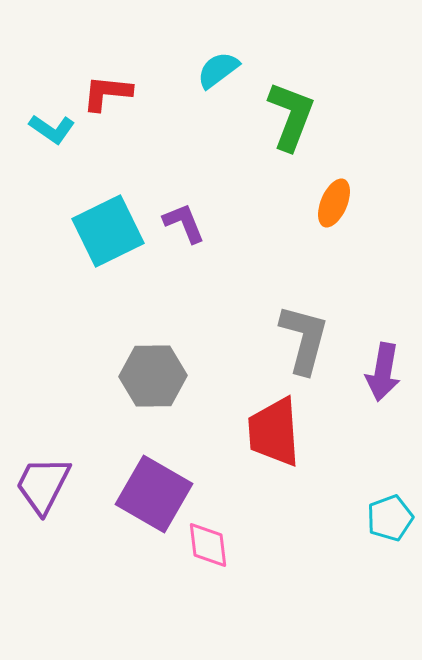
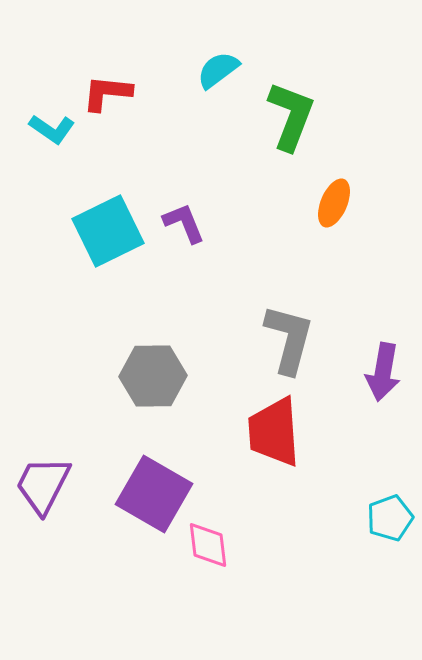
gray L-shape: moved 15 px left
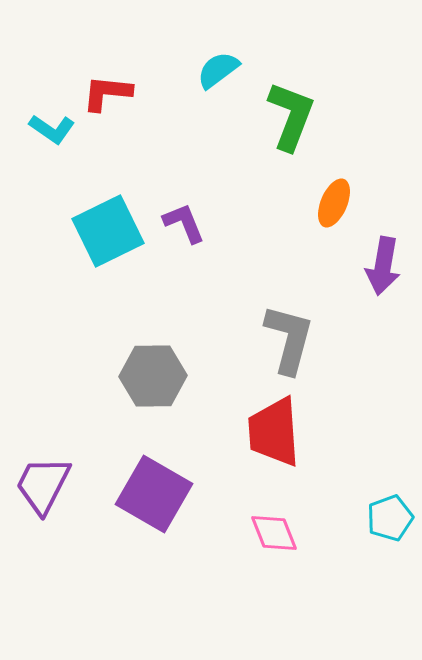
purple arrow: moved 106 px up
pink diamond: moved 66 px right, 12 px up; rotated 15 degrees counterclockwise
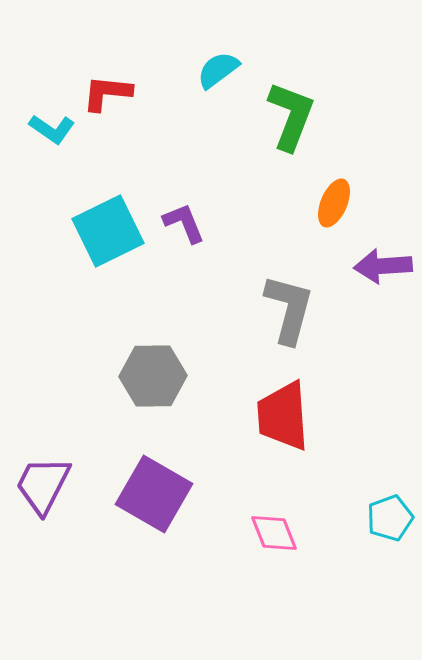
purple arrow: rotated 76 degrees clockwise
gray L-shape: moved 30 px up
red trapezoid: moved 9 px right, 16 px up
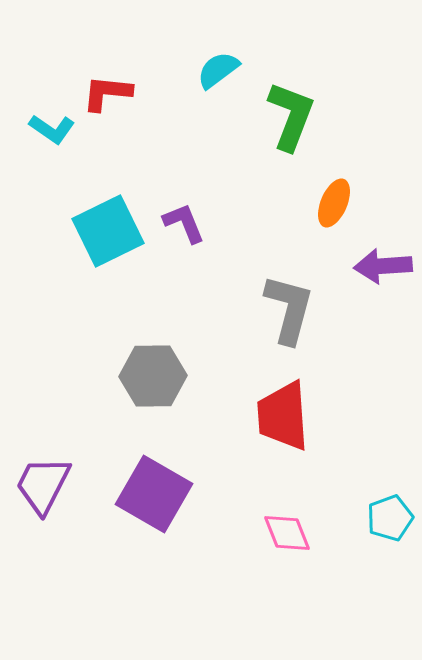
pink diamond: moved 13 px right
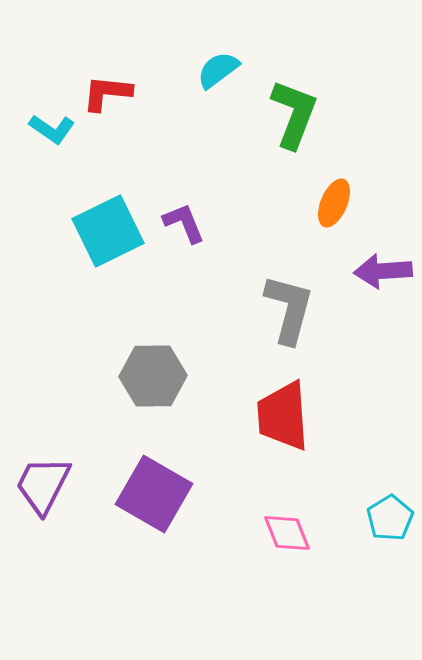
green L-shape: moved 3 px right, 2 px up
purple arrow: moved 5 px down
cyan pentagon: rotated 12 degrees counterclockwise
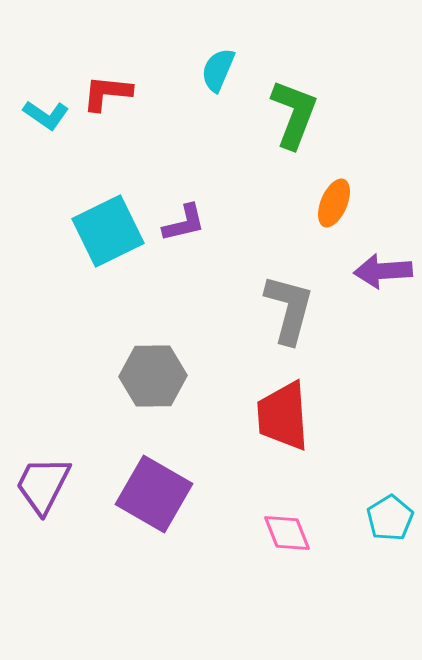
cyan semicircle: rotated 30 degrees counterclockwise
cyan L-shape: moved 6 px left, 14 px up
purple L-shape: rotated 99 degrees clockwise
